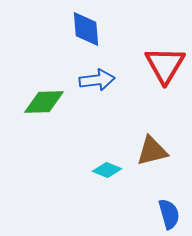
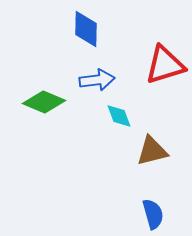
blue diamond: rotated 6 degrees clockwise
red triangle: rotated 42 degrees clockwise
green diamond: rotated 24 degrees clockwise
cyan diamond: moved 12 px right, 54 px up; rotated 48 degrees clockwise
blue semicircle: moved 16 px left
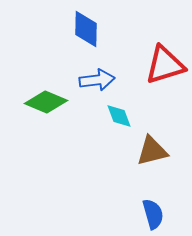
green diamond: moved 2 px right
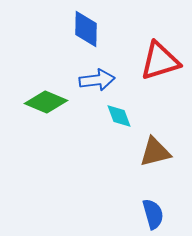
red triangle: moved 5 px left, 4 px up
brown triangle: moved 3 px right, 1 px down
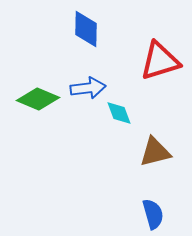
blue arrow: moved 9 px left, 8 px down
green diamond: moved 8 px left, 3 px up
cyan diamond: moved 3 px up
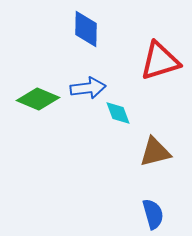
cyan diamond: moved 1 px left
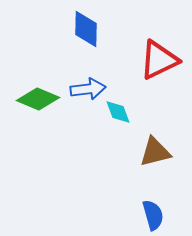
red triangle: moved 1 px left, 1 px up; rotated 9 degrees counterclockwise
blue arrow: moved 1 px down
cyan diamond: moved 1 px up
blue semicircle: moved 1 px down
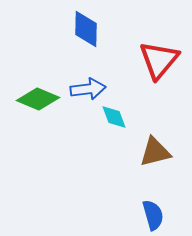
red triangle: rotated 24 degrees counterclockwise
cyan diamond: moved 4 px left, 5 px down
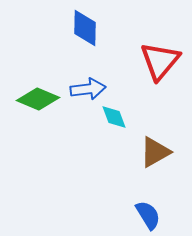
blue diamond: moved 1 px left, 1 px up
red triangle: moved 1 px right, 1 px down
brown triangle: rotated 16 degrees counterclockwise
blue semicircle: moved 5 px left; rotated 16 degrees counterclockwise
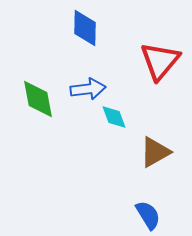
green diamond: rotated 57 degrees clockwise
